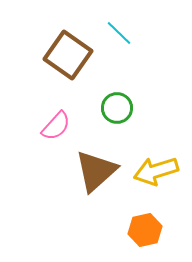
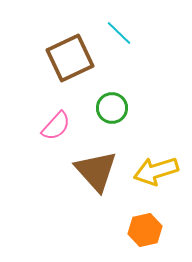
brown square: moved 2 px right, 3 px down; rotated 30 degrees clockwise
green circle: moved 5 px left
brown triangle: rotated 30 degrees counterclockwise
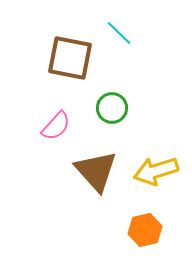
brown square: rotated 36 degrees clockwise
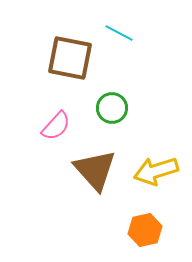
cyan line: rotated 16 degrees counterclockwise
brown triangle: moved 1 px left, 1 px up
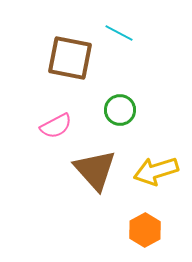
green circle: moved 8 px right, 2 px down
pink semicircle: rotated 20 degrees clockwise
orange hexagon: rotated 16 degrees counterclockwise
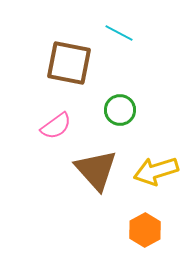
brown square: moved 1 px left, 5 px down
pink semicircle: rotated 8 degrees counterclockwise
brown triangle: moved 1 px right
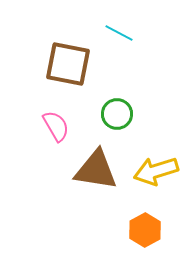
brown square: moved 1 px left, 1 px down
green circle: moved 3 px left, 4 px down
pink semicircle: rotated 84 degrees counterclockwise
brown triangle: rotated 39 degrees counterclockwise
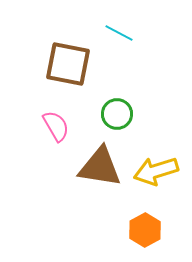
brown triangle: moved 4 px right, 3 px up
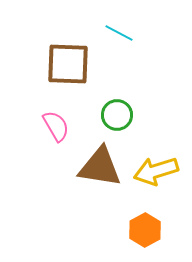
brown square: rotated 9 degrees counterclockwise
green circle: moved 1 px down
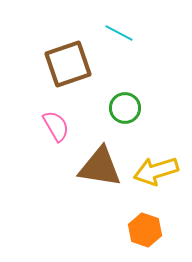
brown square: rotated 21 degrees counterclockwise
green circle: moved 8 px right, 7 px up
orange hexagon: rotated 12 degrees counterclockwise
